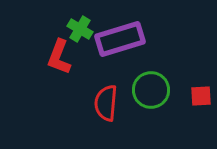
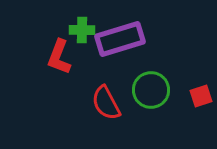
green cross: moved 2 px right, 1 px down; rotated 30 degrees counterclockwise
red square: rotated 15 degrees counterclockwise
red semicircle: rotated 33 degrees counterclockwise
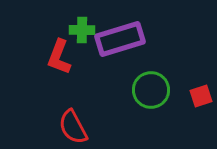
red semicircle: moved 33 px left, 24 px down
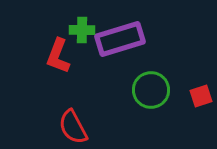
red L-shape: moved 1 px left, 1 px up
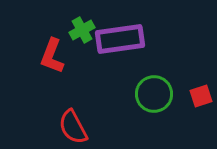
green cross: rotated 30 degrees counterclockwise
purple rectangle: rotated 9 degrees clockwise
red L-shape: moved 6 px left
green circle: moved 3 px right, 4 px down
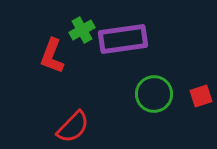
purple rectangle: moved 3 px right
red semicircle: rotated 108 degrees counterclockwise
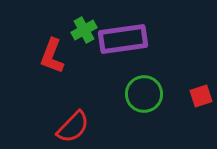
green cross: moved 2 px right
green circle: moved 10 px left
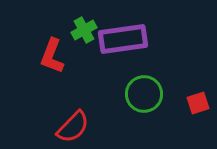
red square: moved 3 px left, 7 px down
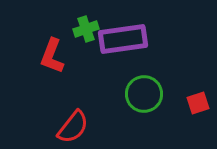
green cross: moved 2 px right, 1 px up; rotated 10 degrees clockwise
red semicircle: rotated 6 degrees counterclockwise
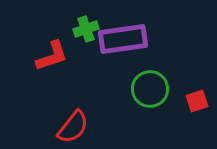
red L-shape: rotated 129 degrees counterclockwise
green circle: moved 6 px right, 5 px up
red square: moved 1 px left, 2 px up
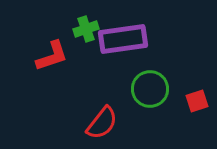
red semicircle: moved 29 px right, 4 px up
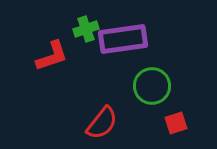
green circle: moved 2 px right, 3 px up
red square: moved 21 px left, 22 px down
